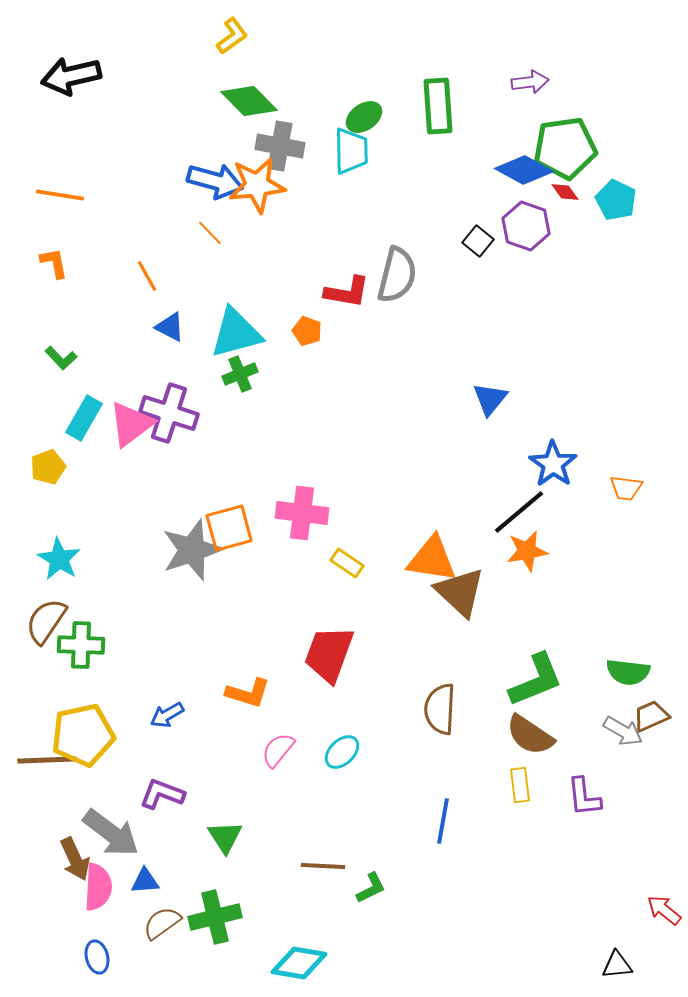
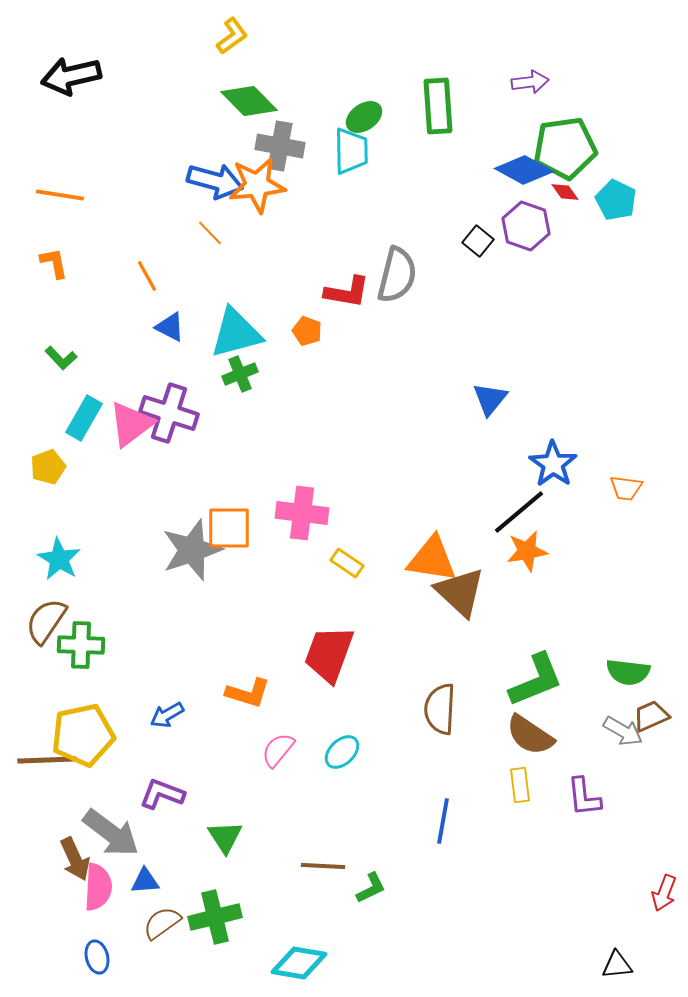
orange square at (229, 528): rotated 15 degrees clockwise
red arrow at (664, 910): moved 17 px up; rotated 108 degrees counterclockwise
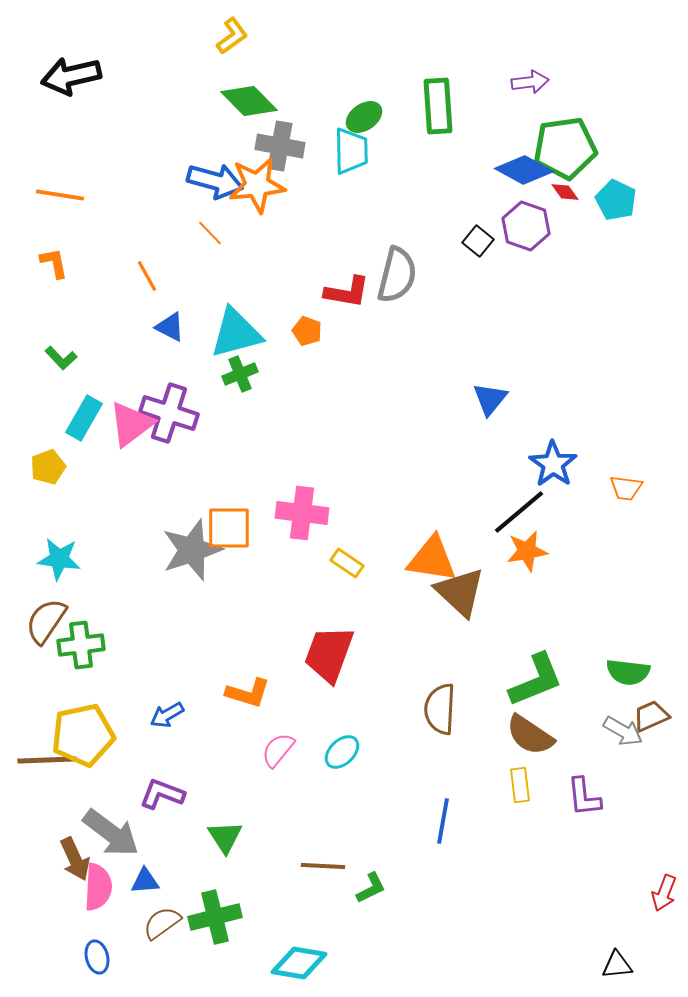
cyan star at (59, 559): rotated 24 degrees counterclockwise
green cross at (81, 645): rotated 9 degrees counterclockwise
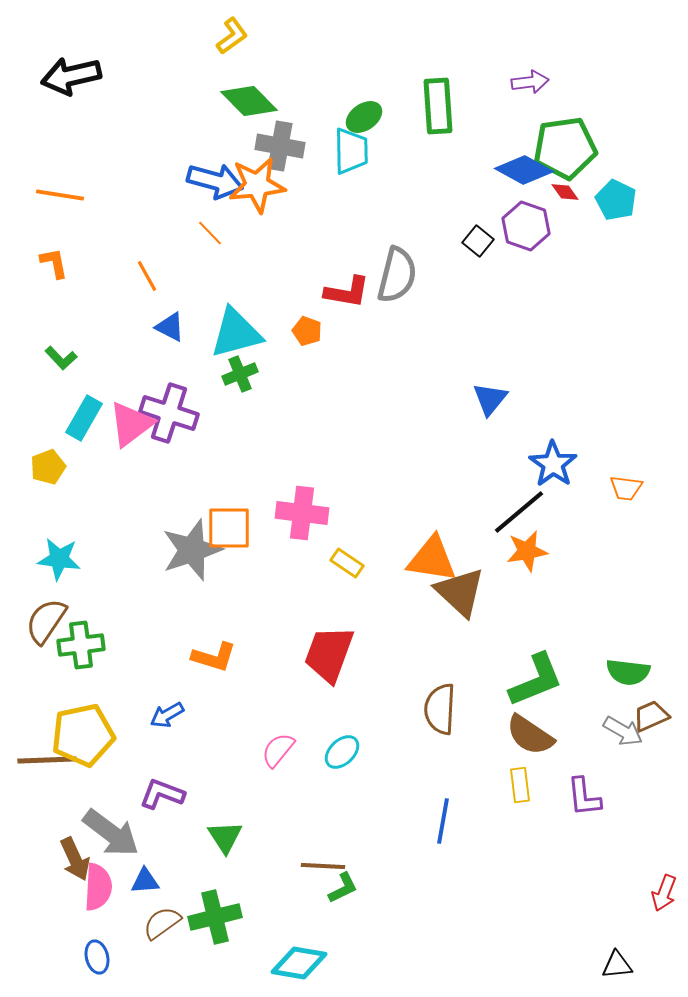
orange L-shape at (248, 693): moved 34 px left, 36 px up
green L-shape at (371, 888): moved 28 px left
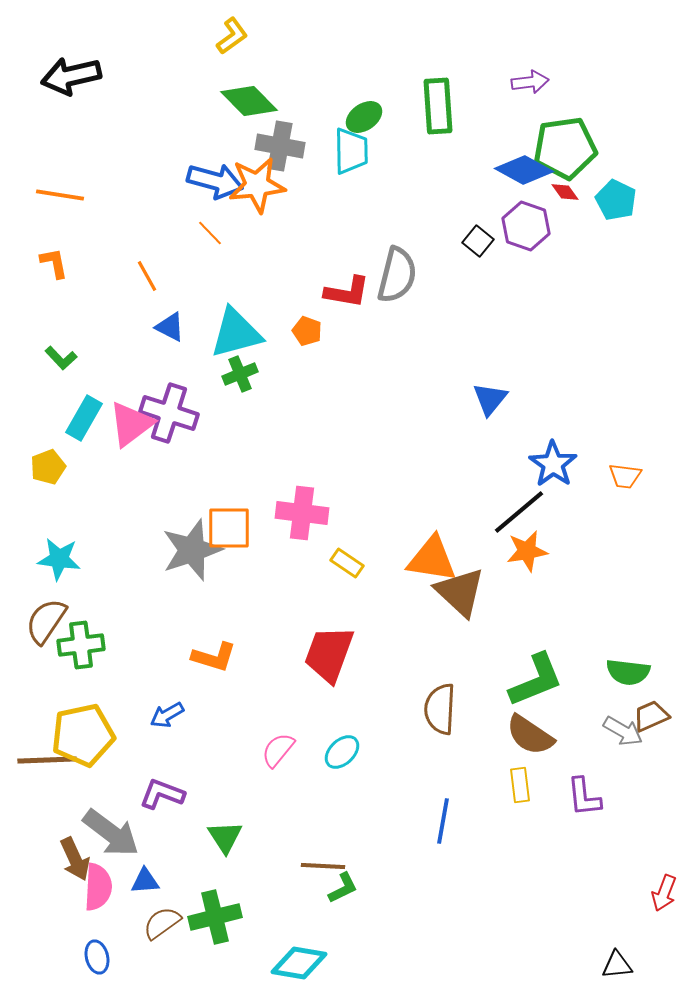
orange trapezoid at (626, 488): moved 1 px left, 12 px up
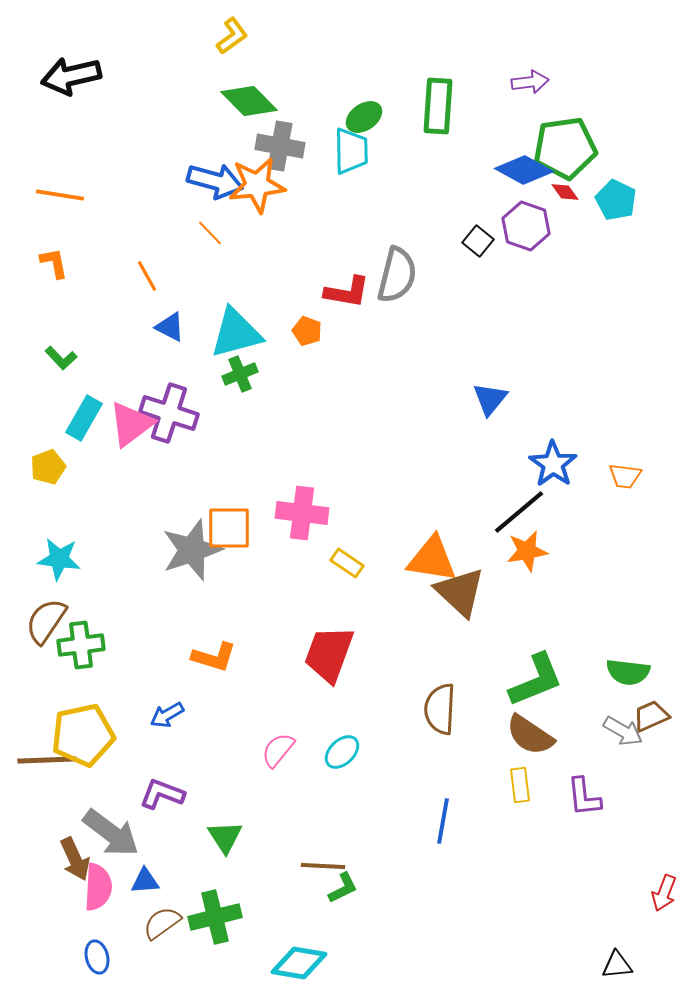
green rectangle at (438, 106): rotated 8 degrees clockwise
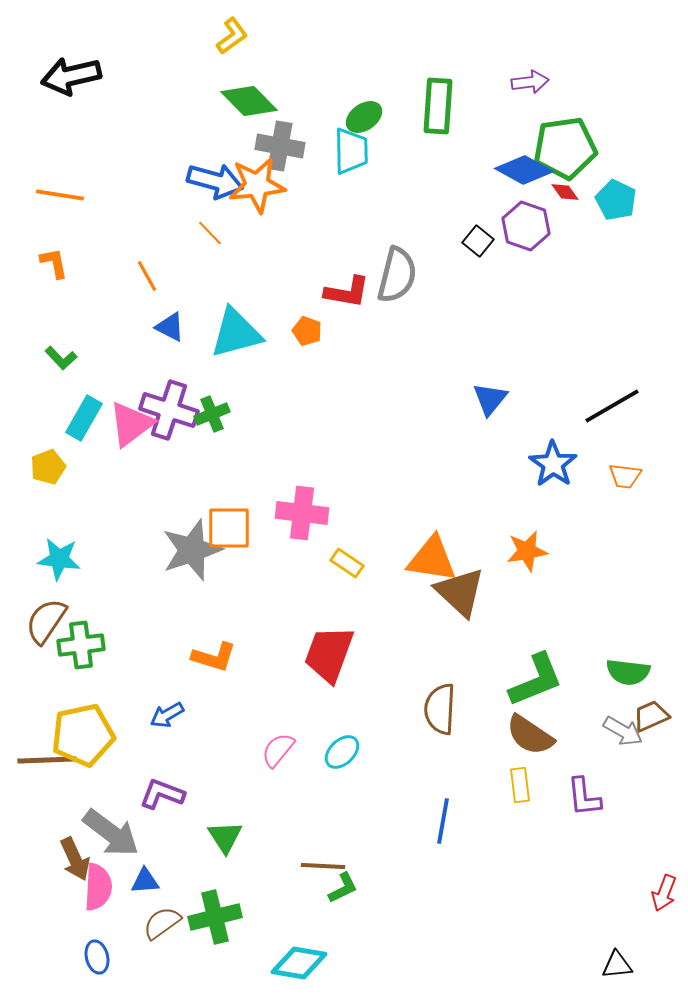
green cross at (240, 374): moved 28 px left, 40 px down
purple cross at (169, 413): moved 3 px up
black line at (519, 512): moved 93 px right, 106 px up; rotated 10 degrees clockwise
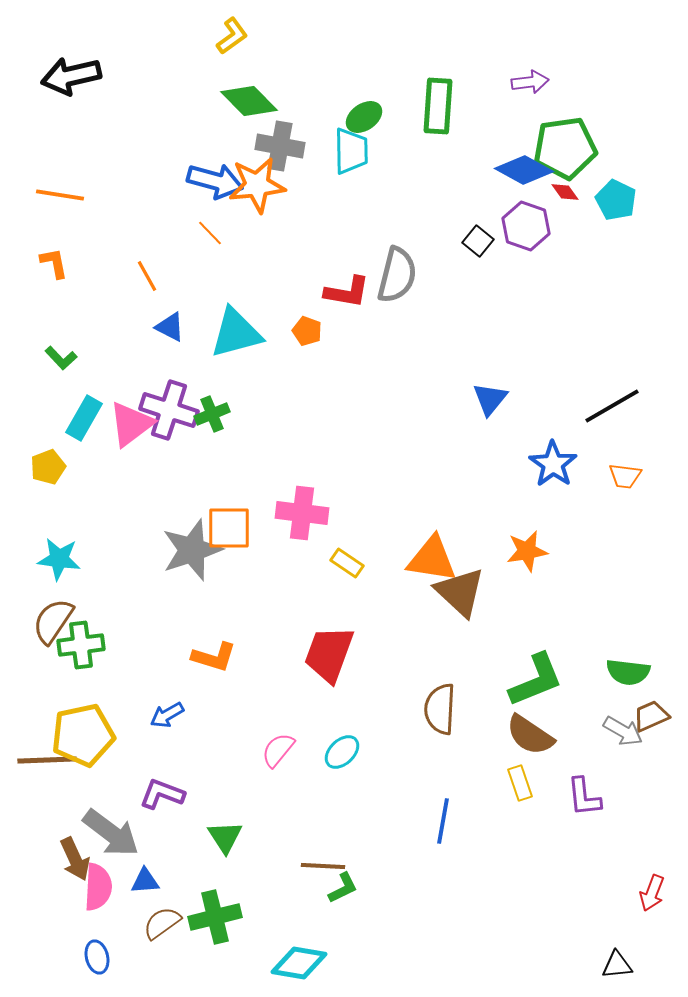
brown semicircle at (46, 621): moved 7 px right
yellow rectangle at (520, 785): moved 2 px up; rotated 12 degrees counterclockwise
red arrow at (664, 893): moved 12 px left
